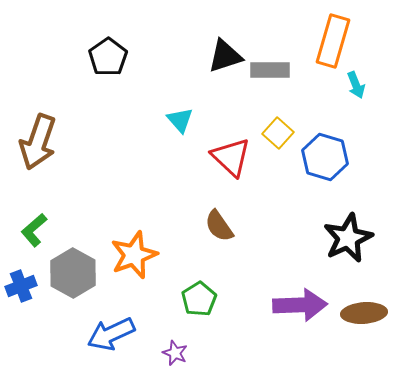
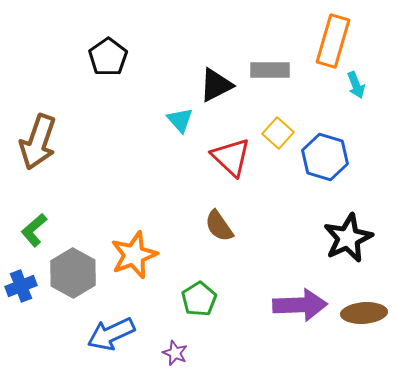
black triangle: moved 9 px left, 29 px down; rotated 9 degrees counterclockwise
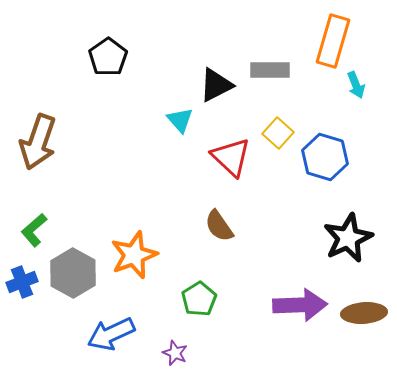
blue cross: moved 1 px right, 4 px up
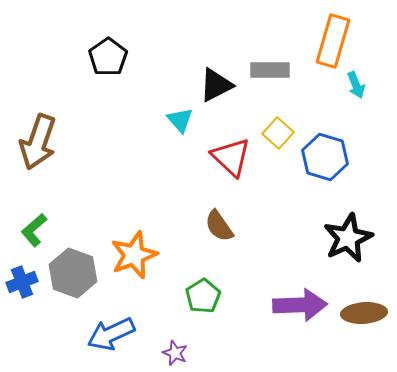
gray hexagon: rotated 9 degrees counterclockwise
green pentagon: moved 4 px right, 3 px up
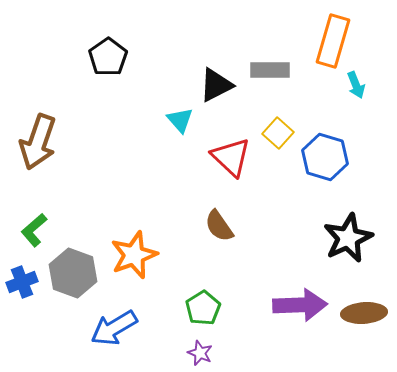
green pentagon: moved 12 px down
blue arrow: moved 3 px right, 6 px up; rotated 6 degrees counterclockwise
purple star: moved 25 px right
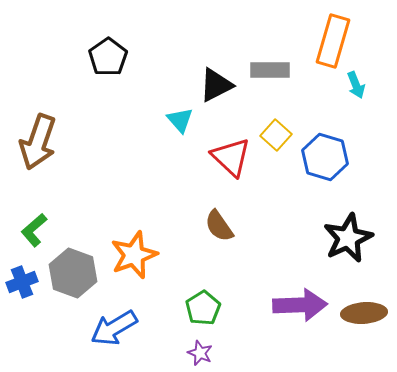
yellow square: moved 2 px left, 2 px down
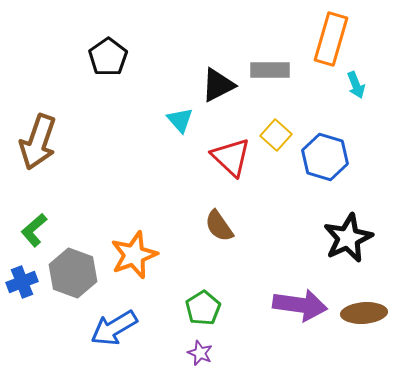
orange rectangle: moved 2 px left, 2 px up
black triangle: moved 2 px right
purple arrow: rotated 10 degrees clockwise
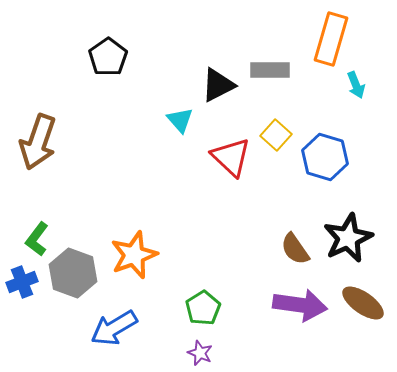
brown semicircle: moved 76 px right, 23 px down
green L-shape: moved 3 px right, 9 px down; rotated 12 degrees counterclockwise
brown ellipse: moved 1 px left, 10 px up; rotated 39 degrees clockwise
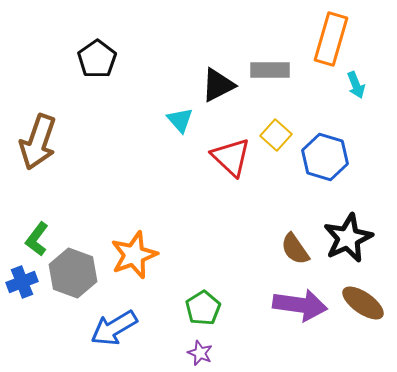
black pentagon: moved 11 px left, 2 px down
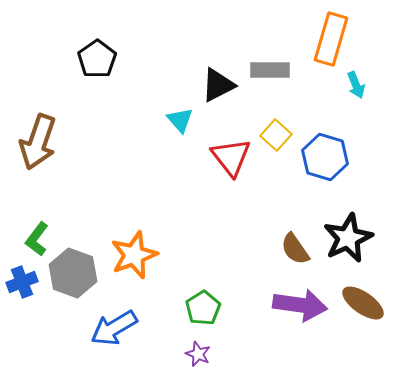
red triangle: rotated 9 degrees clockwise
purple star: moved 2 px left, 1 px down
